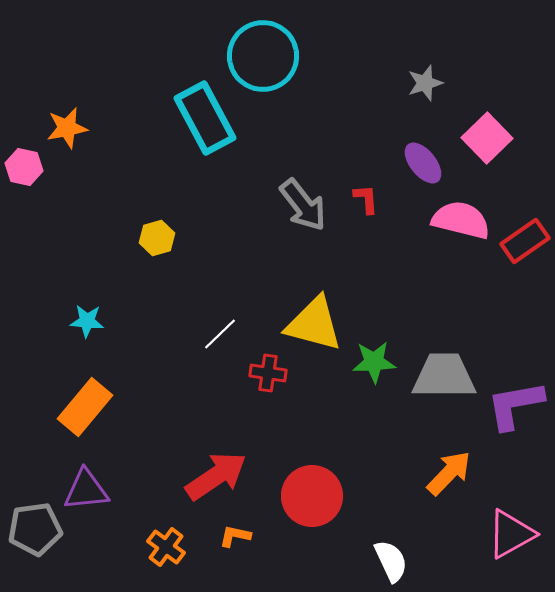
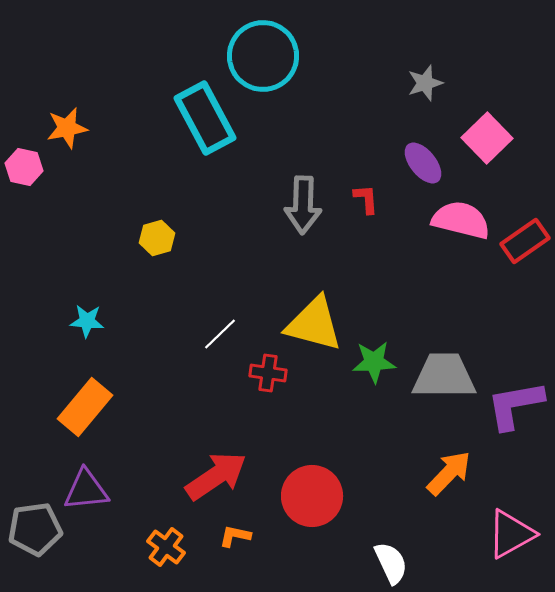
gray arrow: rotated 40 degrees clockwise
white semicircle: moved 2 px down
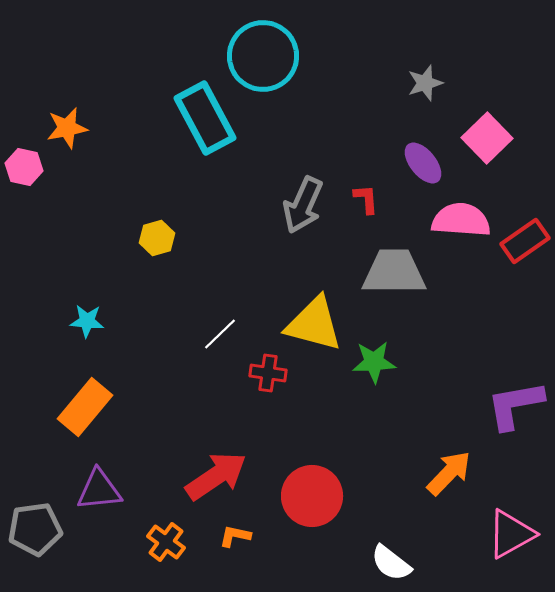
gray arrow: rotated 22 degrees clockwise
pink semicircle: rotated 10 degrees counterclockwise
gray trapezoid: moved 50 px left, 104 px up
purple triangle: moved 13 px right
orange cross: moved 5 px up
white semicircle: rotated 153 degrees clockwise
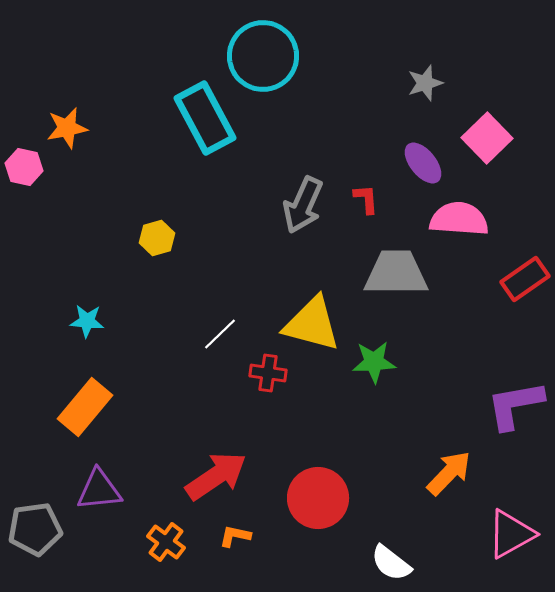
pink semicircle: moved 2 px left, 1 px up
red rectangle: moved 38 px down
gray trapezoid: moved 2 px right, 1 px down
yellow triangle: moved 2 px left
red circle: moved 6 px right, 2 px down
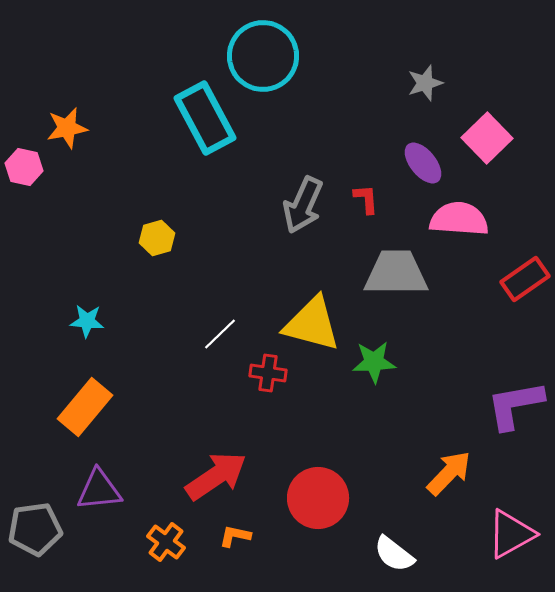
white semicircle: moved 3 px right, 9 px up
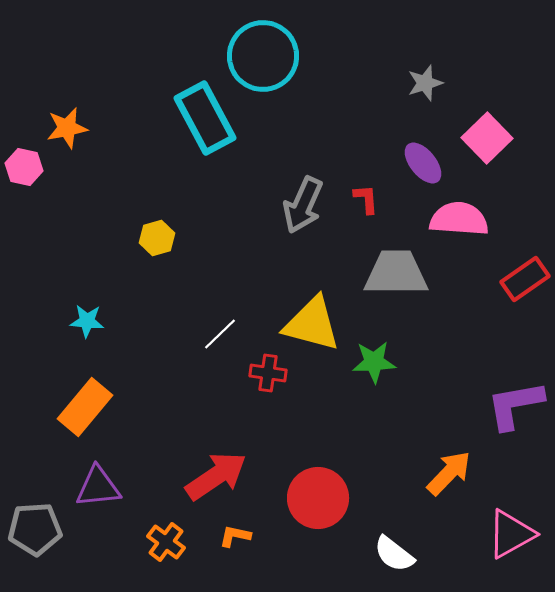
purple triangle: moved 1 px left, 3 px up
gray pentagon: rotated 4 degrees clockwise
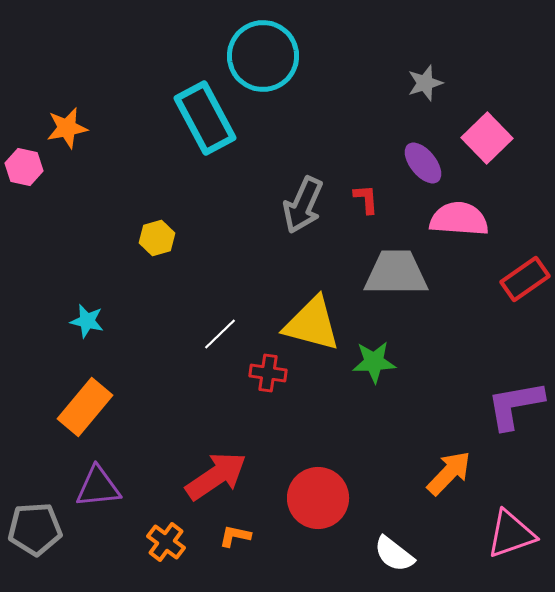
cyan star: rotated 8 degrees clockwise
pink triangle: rotated 10 degrees clockwise
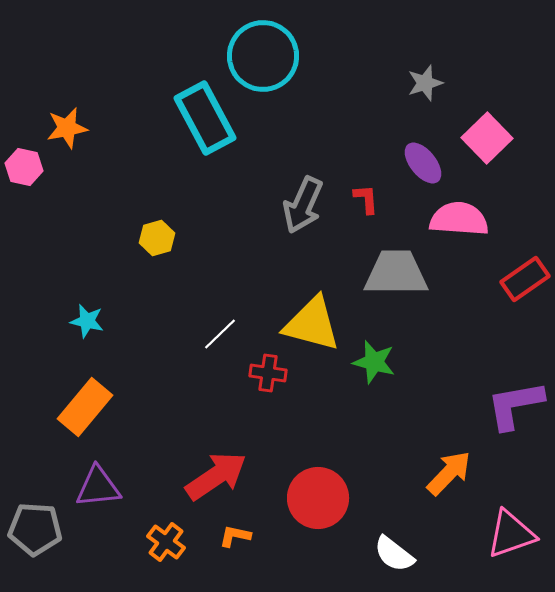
green star: rotated 18 degrees clockwise
gray pentagon: rotated 8 degrees clockwise
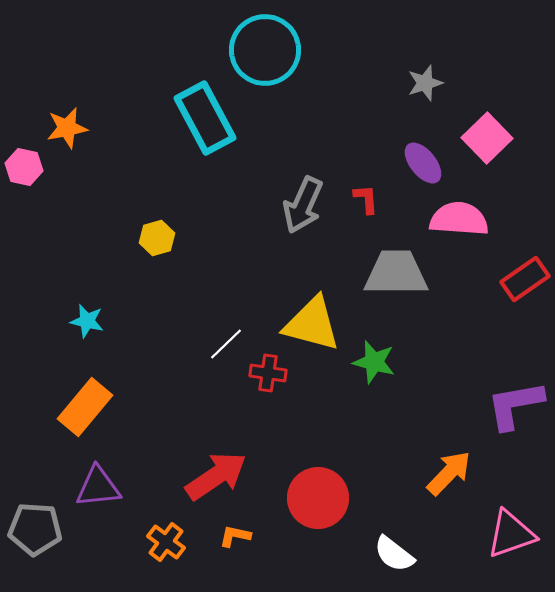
cyan circle: moved 2 px right, 6 px up
white line: moved 6 px right, 10 px down
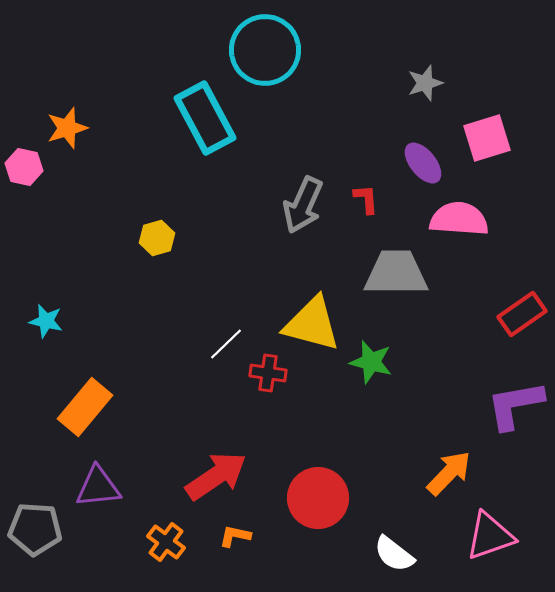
orange star: rotated 6 degrees counterclockwise
pink square: rotated 27 degrees clockwise
red rectangle: moved 3 px left, 35 px down
cyan star: moved 41 px left
green star: moved 3 px left
pink triangle: moved 21 px left, 2 px down
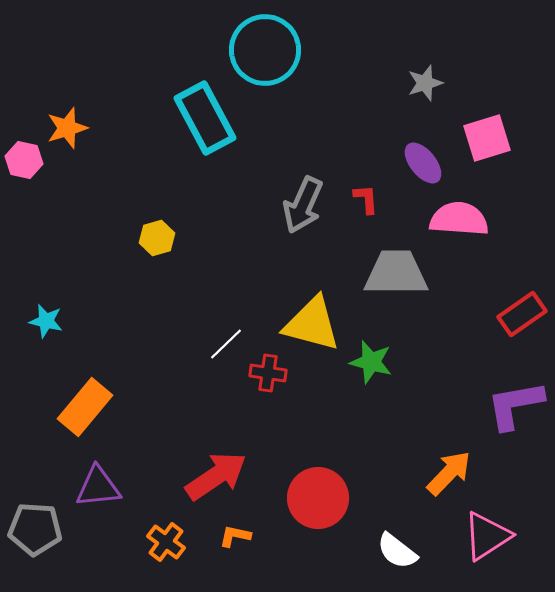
pink hexagon: moved 7 px up
pink triangle: moved 3 px left; rotated 14 degrees counterclockwise
white semicircle: moved 3 px right, 3 px up
